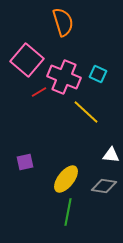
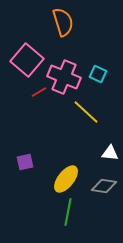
white triangle: moved 1 px left, 2 px up
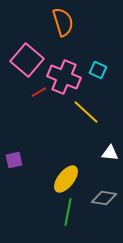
cyan square: moved 4 px up
purple square: moved 11 px left, 2 px up
gray diamond: moved 12 px down
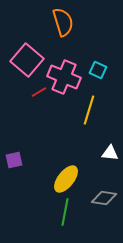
yellow line: moved 3 px right, 2 px up; rotated 64 degrees clockwise
green line: moved 3 px left
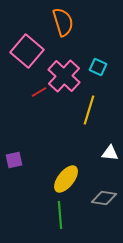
pink square: moved 9 px up
cyan square: moved 3 px up
pink cross: moved 1 px up; rotated 20 degrees clockwise
green line: moved 5 px left, 3 px down; rotated 16 degrees counterclockwise
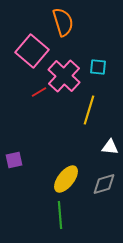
pink square: moved 5 px right
cyan square: rotated 18 degrees counterclockwise
white triangle: moved 6 px up
gray diamond: moved 14 px up; rotated 25 degrees counterclockwise
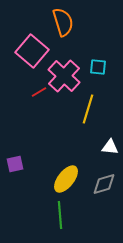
yellow line: moved 1 px left, 1 px up
purple square: moved 1 px right, 4 px down
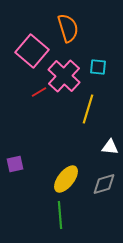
orange semicircle: moved 5 px right, 6 px down
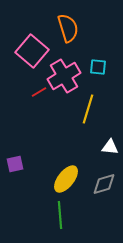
pink cross: rotated 16 degrees clockwise
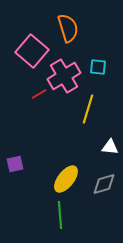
red line: moved 2 px down
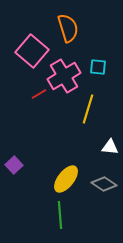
purple square: moved 1 px left, 1 px down; rotated 30 degrees counterclockwise
gray diamond: rotated 50 degrees clockwise
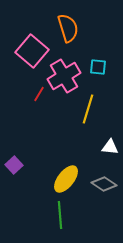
red line: rotated 28 degrees counterclockwise
